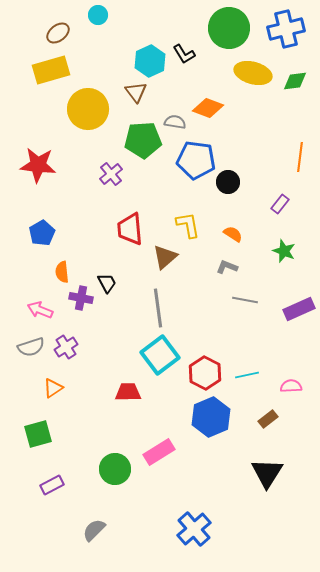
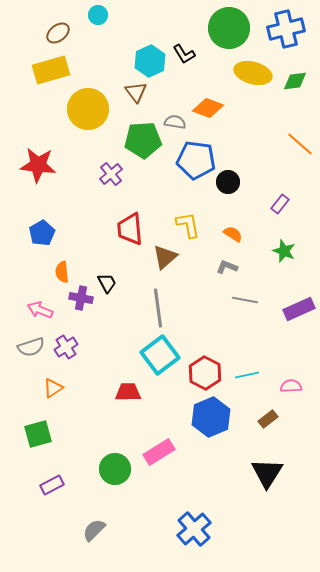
orange line at (300, 157): moved 13 px up; rotated 56 degrees counterclockwise
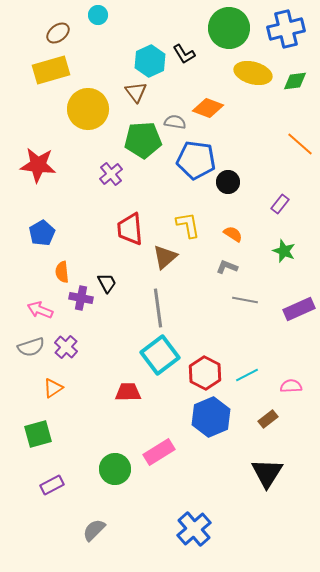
purple cross at (66, 347): rotated 15 degrees counterclockwise
cyan line at (247, 375): rotated 15 degrees counterclockwise
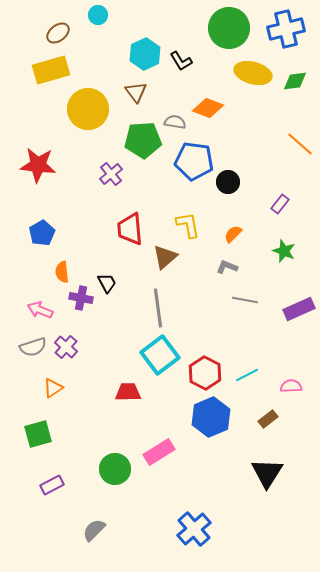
black L-shape at (184, 54): moved 3 px left, 7 px down
cyan hexagon at (150, 61): moved 5 px left, 7 px up
blue pentagon at (196, 160): moved 2 px left, 1 px down
orange semicircle at (233, 234): rotated 78 degrees counterclockwise
gray semicircle at (31, 347): moved 2 px right
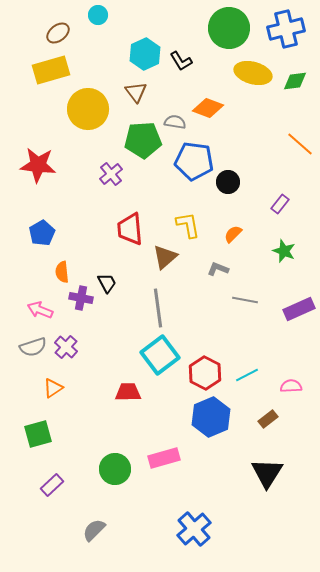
gray L-shape at (227, 267): moved 9 px left, 2 px down
pink rectangle at (159, 452): moved 5 px right, 6 px down; rotated 16 degrees clockwise
purple rectangle at (52, 485): rotated 15 degrees counterclockwise
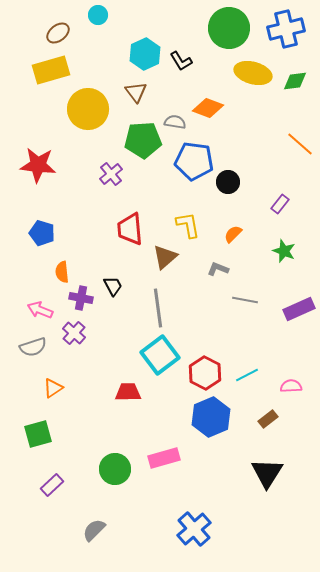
blue pentagon at (42, 233): rotated 25 degrees counterclockwise
black trapezoid at (107, 283): moved 6 px right, 3 px down
purple cross at (66, 347): moved 8 px right, 14 px up
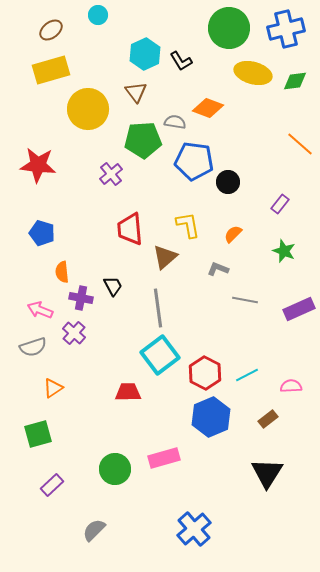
brown ellipse at (58, 33): moved 7 px left, 3 px up
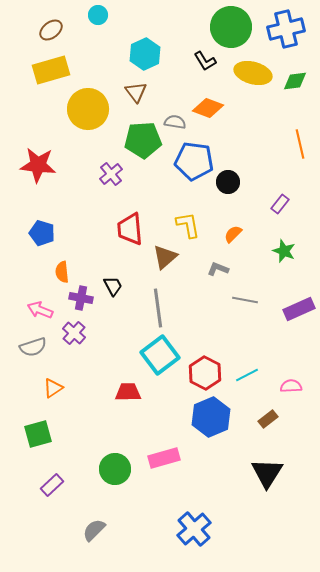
green circle at (229, 28): moved 2 px right, 1 px up
black L-shape at (181, 61): moved 24 px right
orange line at (300, 144): rotated 36 degrees clockwise
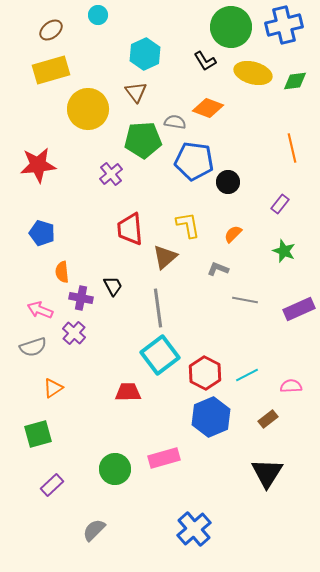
blue cross at (286, 29): moved 2 px left, 4 px up
orange line at (300, 144): moved 8 px left, 4 px down
red star at (38, 165): rotated 12 degrees counterclockwise
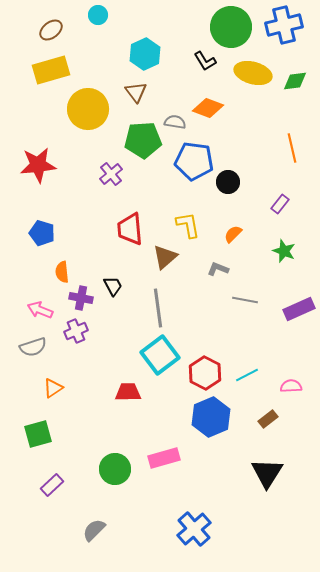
purple cross at (74, 333): moved 2 px right, 2 px up; rotated 25 degrees clockwise
